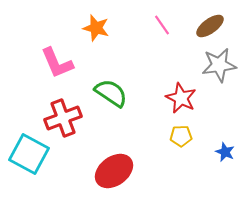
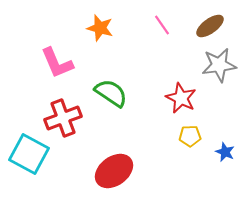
orange star: moved 4 px right
yellow pentagon: moved 9 px right
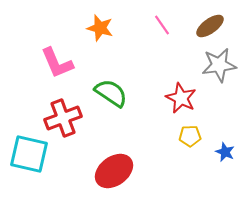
cyan square: rotated 15 degrees counterclockwise
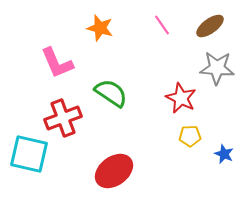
gray star: moved 2 px left, 3 px down; rotated 12 degrees clockwise
blue star: moved 1 px left, 2 px down
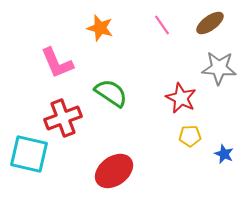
brown ellipse: moved 3 px up
gray star: moved 2 px right
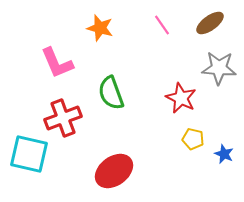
green semicircle: rotated 144 degrees counterclockwise
yellow pentagon: moved 3 px right, 3 px down; rotated 15 degrees clockwise
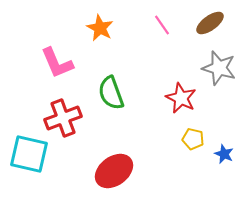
orange star: rotated 12 degrees clockwise
gray star: rotated 12 degrees clockwise
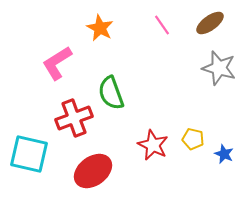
pink L-shape: rotated 81 degrees clockwise
red star: moved 28 px left, 47 px down
red cross: moved 11 px right
red ellipse: moved 21 px left
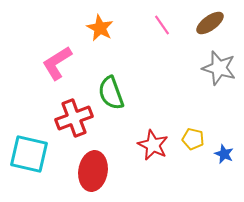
red ellipse: rotated 45 degrees counterclockwise
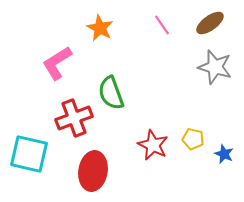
gray star: moved 4 px left, 1 px up
